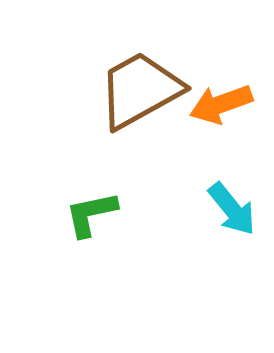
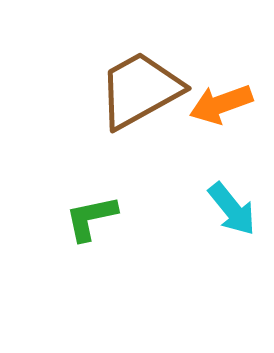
green L-shape: moved 4 px down
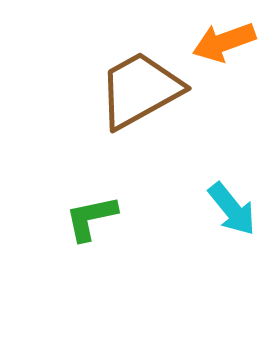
orange arrow: moved 3 px right, 62 px up
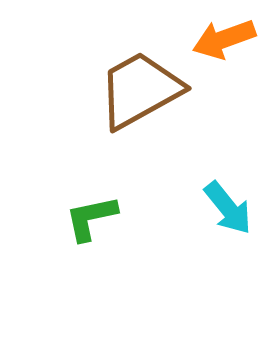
orange arrow: moved 3 px up
cyan arrow: moved 4 px left, 1 px up
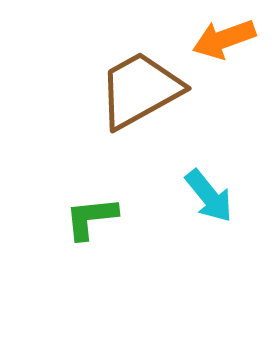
cyan arrow: moved 19 px left, 12 px up
green L-shape: rotated 6 degrees clockwise
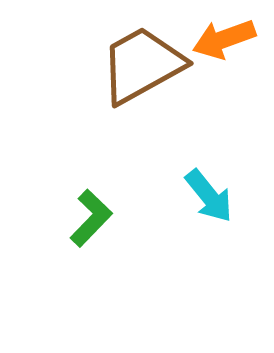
brown trapezoid: moved 2 px right, 25 px up
green L-shape: rotated 140 degrees clockwise
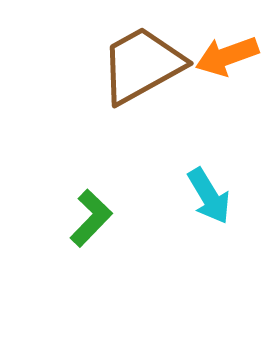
orange arrow: moved 3 px right, 17 px down
cyan arrow: rotated 8 degrees clockwise
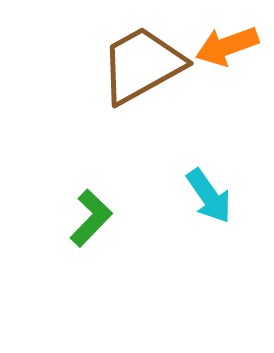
orange arrow: moved 10 px up
cyan arrow: rotated 4 degrees counterclockwise
